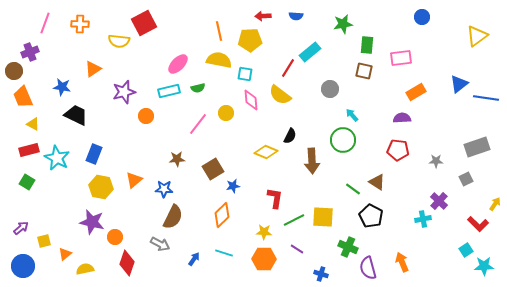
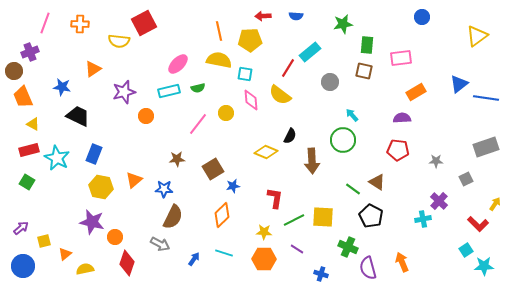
gray circle at (330, 89): moved 7 px up
black trapezoid at (76, 115): moved 2 px right, 1 px down
gray rectangle at (477, 147): moved 9 px right
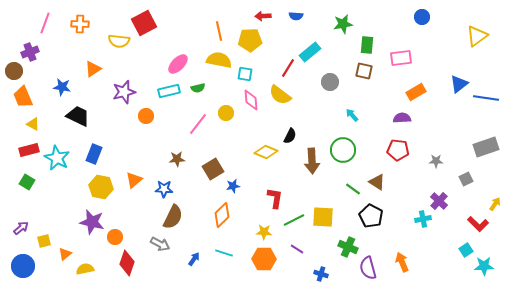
green circle at (343, 140): moved 10 px down
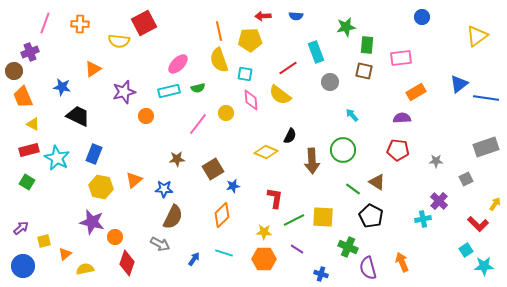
green star at (343, 24): moved 3 px right, 3 px down
cyan rectangle at (310, 52): moved 6 px right; rotated 70 degrees counterclockwise
yellow semicircle at (219, 60): rotated 120 degrees counterclockwise
red line at (288, 68): rotated 24 degrees clockwise
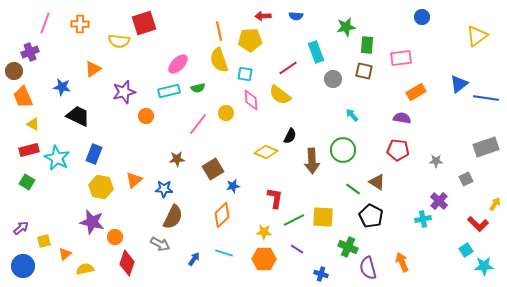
red square at (144, 23): rotated 10 degrees clockwise
gray circle at (330, 82): moved 3 px right, 3 px up
purple semicircle at (402, 118): rotated 12 degrees clockwise
